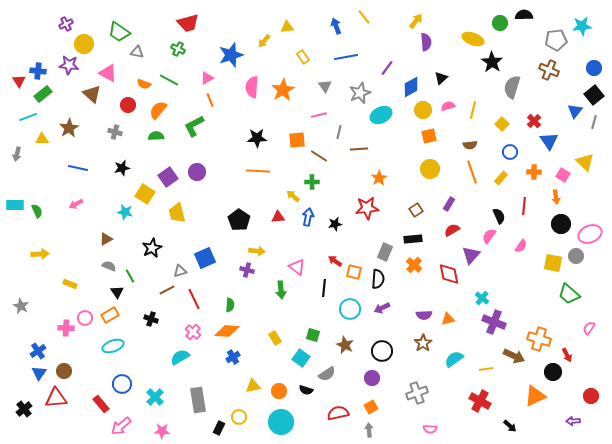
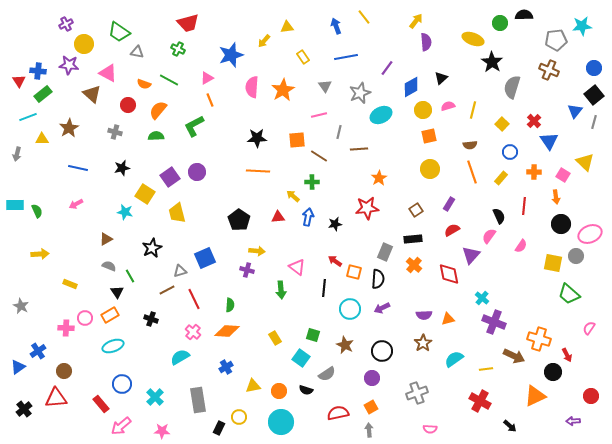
purple square at (168, 177): moved 2 px right
blue cross at (233, 357): moved 7 px left, 10 px down
blue triangle at (39, 373): moved 21 px left, 6 px up; rotated 21 degrees clockwise
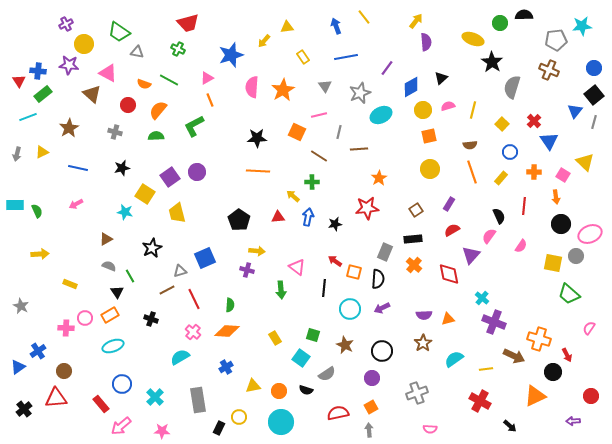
yellow triangle at (42, 139): moved 13 px down; rotated 24 degrees counterclockwise
orange square at (297, 140): moved 8 px up; rotated 30 degrees clockwise
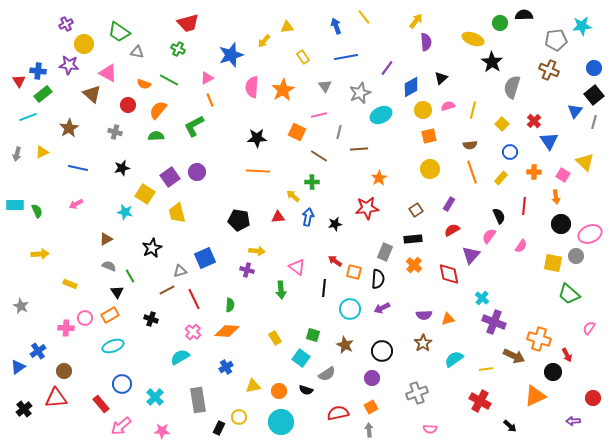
black pentagon at (239, 220): rotated 25 degrees counterclockwise
red circle at (591, 396): moved 2 px right, 2 px down
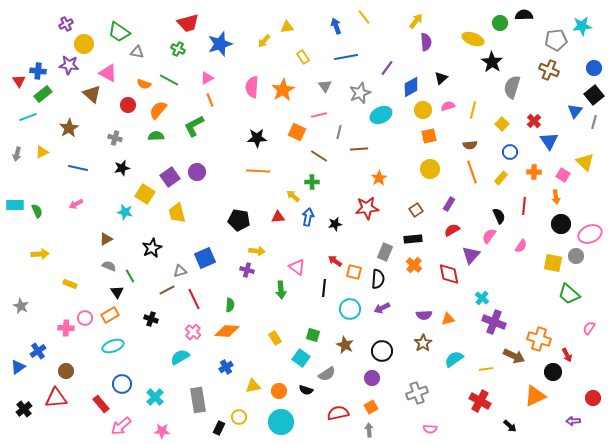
blue star at (231, 55): moved 11 px left, 11 px up
gray cross at (115, 132): moved 6 px down
brown circle at (64, 371): moved 2 px right
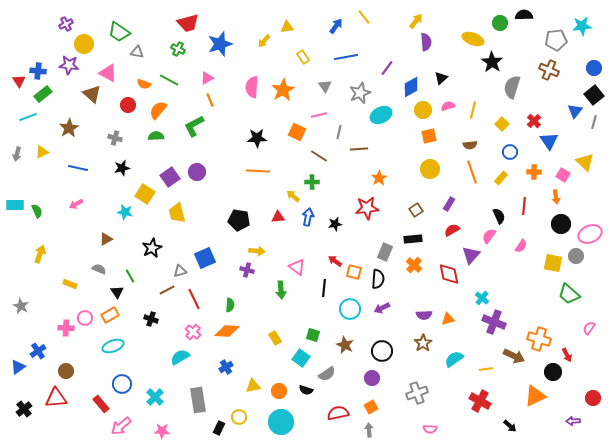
blue arrow at (336, 26): rotated 56 degrees clockwise
yellow arrow at (40, 254): rotated 66 degrees counterclockwise
gray semicircle at (109, 266): moved 10 px left, 3 px down
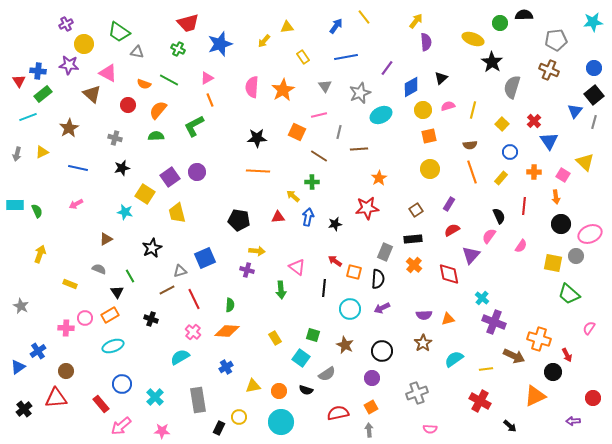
cyan star at (582, 26): moved 11 px right, 4 px up
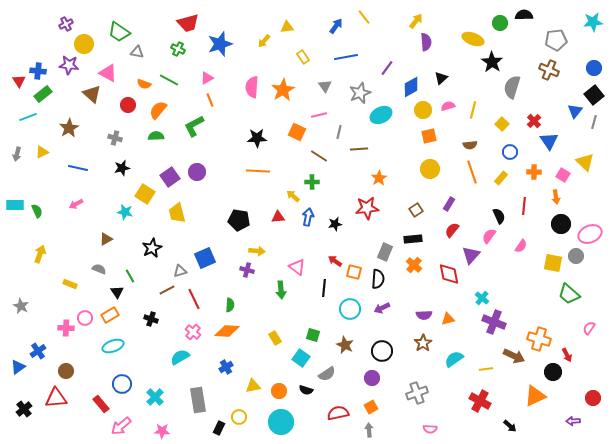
red semicircle at (452, 230): rotated 21 degrees counterclockwise
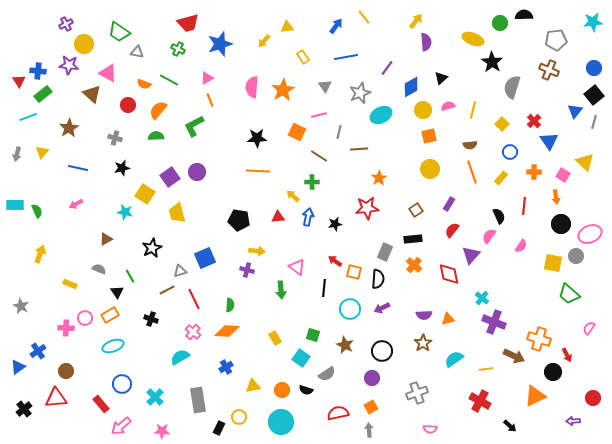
yellow triangle at (42, 152): rotated 24 degrees counterclockwise
orange circle at (279, 391): moved 3 px right, 1 px up
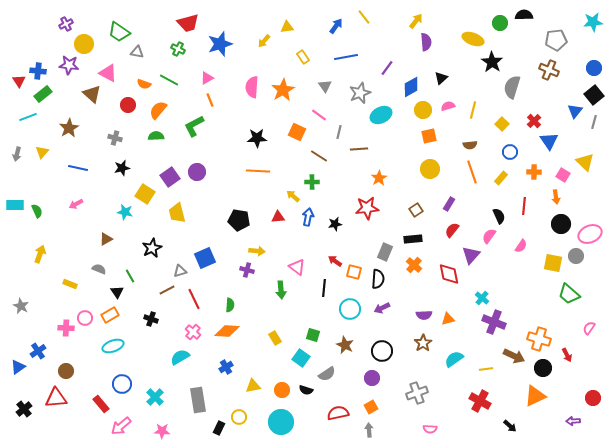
pink line at (319, 115): rotated 49 degrees clockwise
black circle at (553, 372): moved 10 px left, 4 px up
